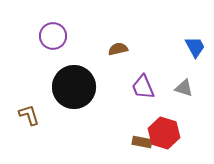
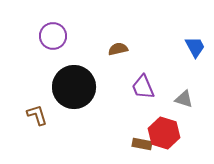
gray triangle: moved 11 px down
brown L-shape: moved 8 px right
brown rectangle: moved 2 px down
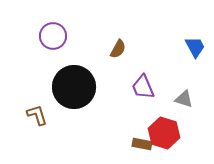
brown semicircle: rotated 132 degrees clockwise
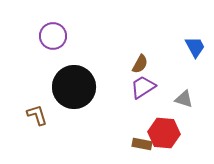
brown semicircle: moved 22 px right, 15 px down
purple trapezoid: rotated 80 degrees clockwise
red hexagon: rotated 12 degrees counterclockwise
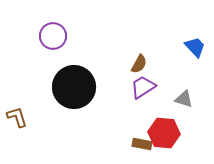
blue trapezoid: rotated 15 degrees counterclockwise
brown semicircle: moved 1 px left
brown L-shape: moved 20 px left, 2 px down
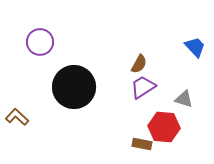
purple circle: moved 13 px left, 6 px down
brown L-shape: rotated 30 degrees counterclockwise
red hexagon: moved 6 px up
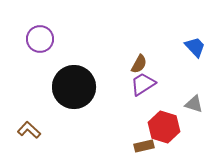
purple circle: moved 3 px up
purple trapezoid: moved 3 px up
gray triangle: moved 10 px right, 5 px down
brown L-shape: moved 12 px right, 13 px down
red hexagon: rotated 12 degrees clockwise
brown rectangle: moved 2 px right, 2 px down; rotated 24 degrees counterclockwise
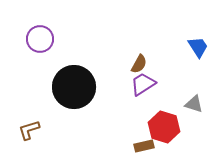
blue trapezoid: moved 3 px right; rotated 10 degrees clockwise
brown L-shape: rotated 60 degrees counterclockwise
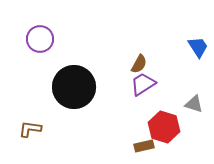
brown L-shape: moved 1 px right, 1 px up; rotated 25 degrees clockwise
